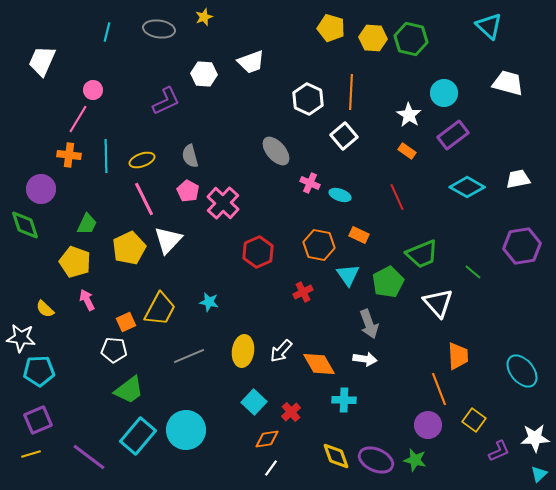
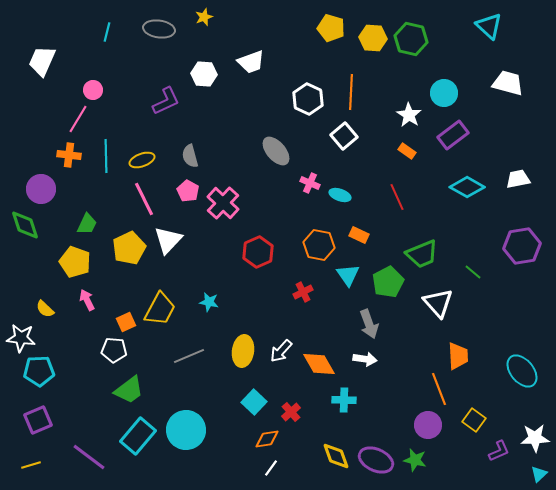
yellow line at (31, 454): moved 11 px down
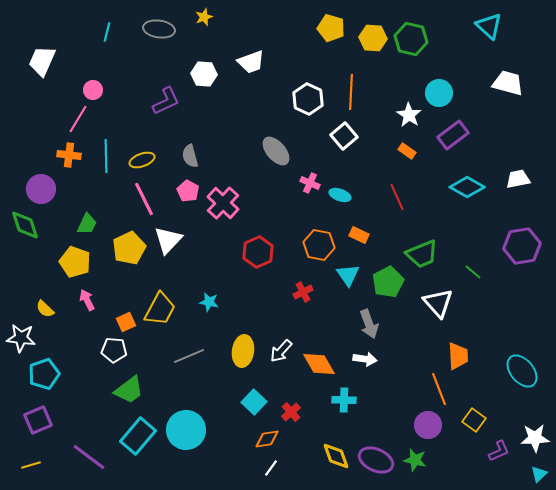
cyan circle at (444, 93): moved 5 px left
cyan pentagon at (39, 371): moved 5 px right, 3 px down; rotated 16 degrees counterclockwise
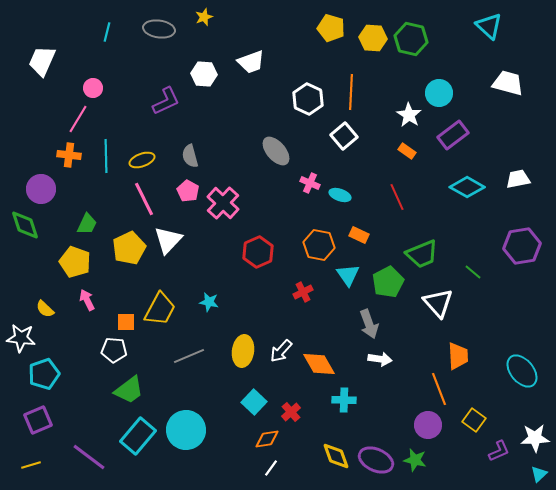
pink circle at (93, 90): moved 2 px up
orange square at (126, 322): rotated 24 degrees clockwise
white arrow at (365, 359): moved 15 px right
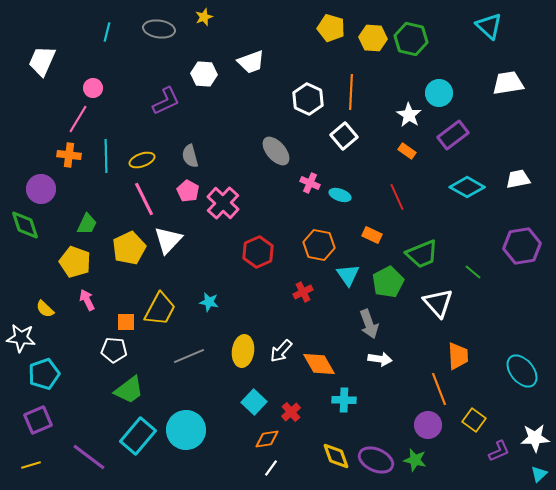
white trapezoid at (508, 83): rotated 24 degrees counterclockwise
orange rectangle at (359, 235): moved 13 px right
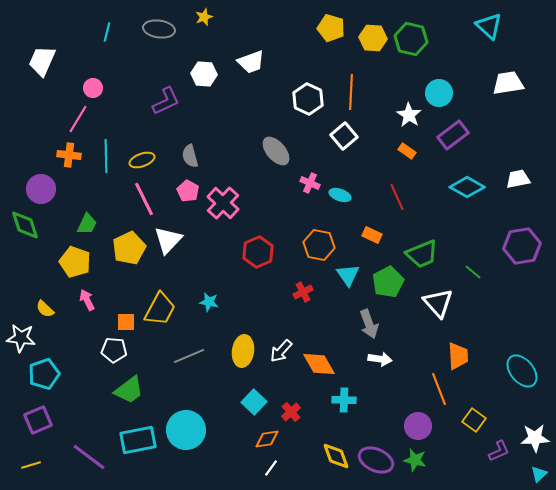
purple circle at (428, 425): moved 10 px left, 1 px down
cyan rectangle at (138, 436): moved 4 px down; rotated 39 degrees clockwise
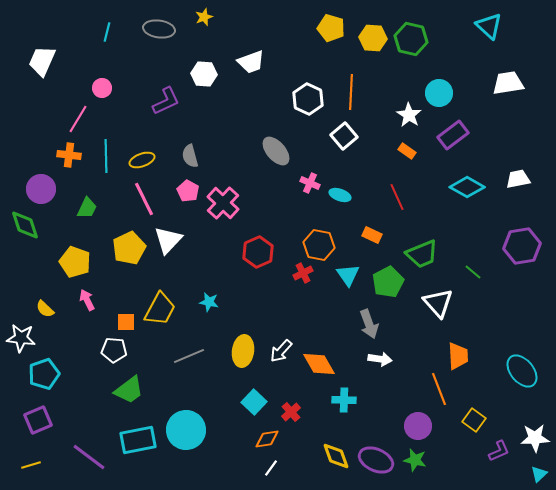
pink circle at (93, 88): moved 9 px right
green trapezoid at (87, 224): moved 16 px up
red cross at (303, 292): moved 19 px up
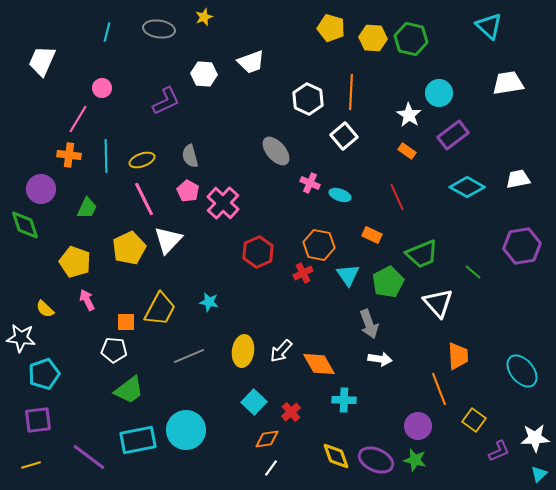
purple square at (38, 420): rotated 16 degrees clockwise
